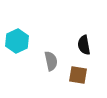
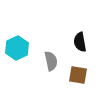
cyan hexagon: moved 7 px down
black semicircle: moved 4 px left, 3 px up
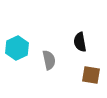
gray semicircle: moved 2 px left, 1 px up
brown square: moved 13 px right
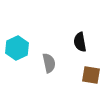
gray semicircle: moved 3 px down
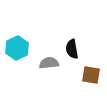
black semicircle: moved 8 px left, 7 px down
gray semicircle: rotated 84 degrees counterclockwise
